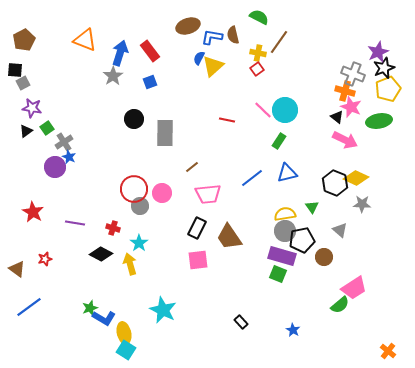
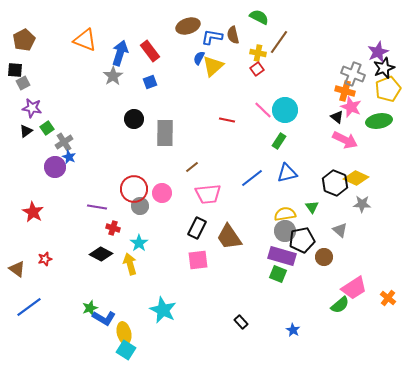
purple line at (75, 223): moved 22 px right, 16 px up
orange cross at (388, 351): moved 53 px up
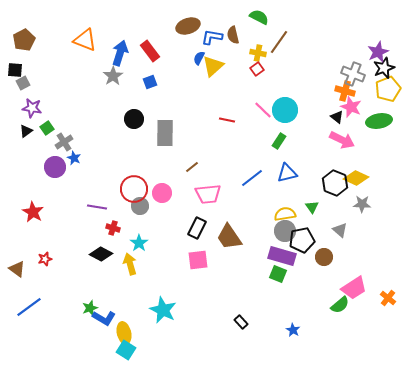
pink arrow at (345, 140): moved 3 px left
blue star at (69, 157): moved 5 px right, 1 px down
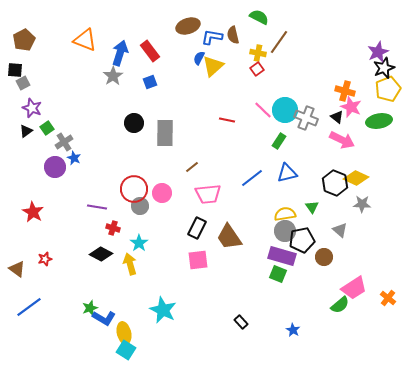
gray cross at (353, 74): moved 47 px left, 44 px down
purple star at (32, 108): rotated 12 degrees clockwise
black circle at (134, 119): moved 4 px down
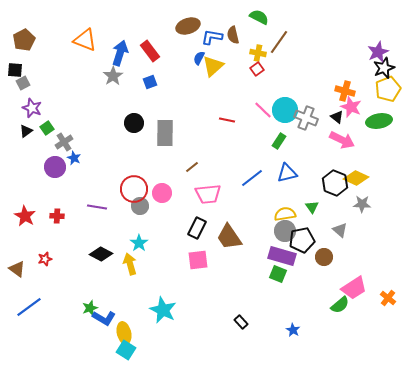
red star at (33, 212): moved 8 px left, 4 px down
red cross at (113, 228): moved 56 px left, 12 px up; rotated 16 degrees counterclockwise
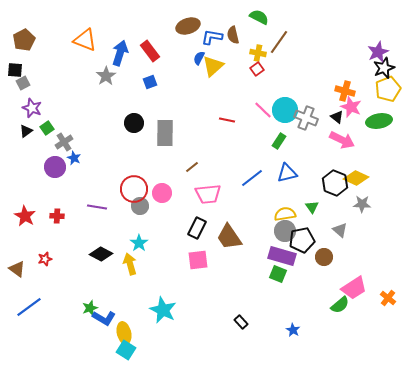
gray star at (113, 76): moved 7 px left
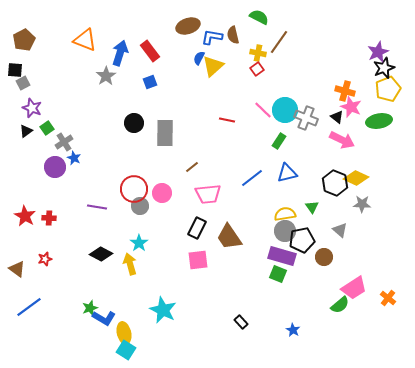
red cross at (57, 216): moved 8 px left, 2 px down
